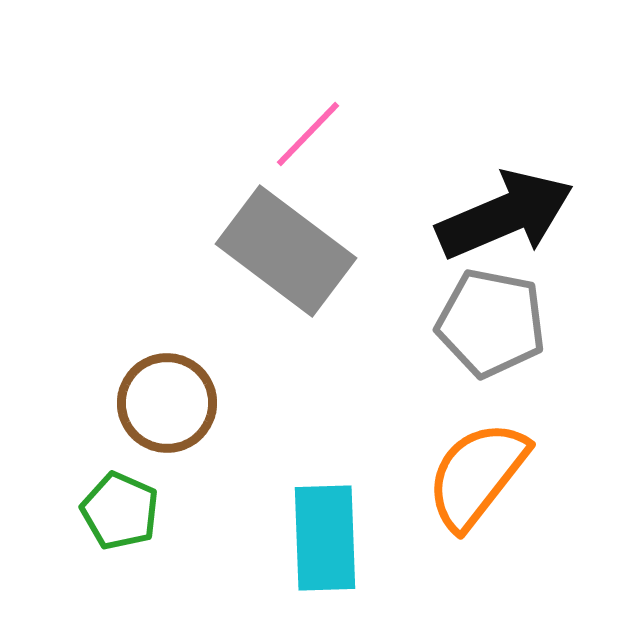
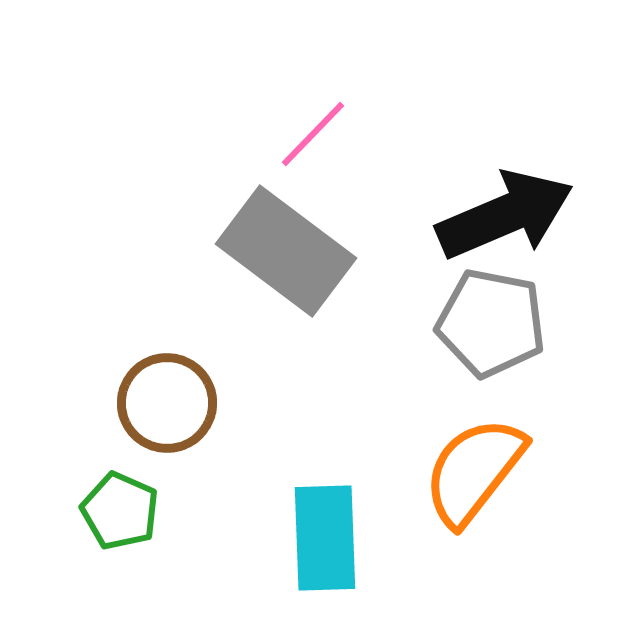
pink line: moved 5 px right
orange semicircle: moved 3 px left, 4 px up
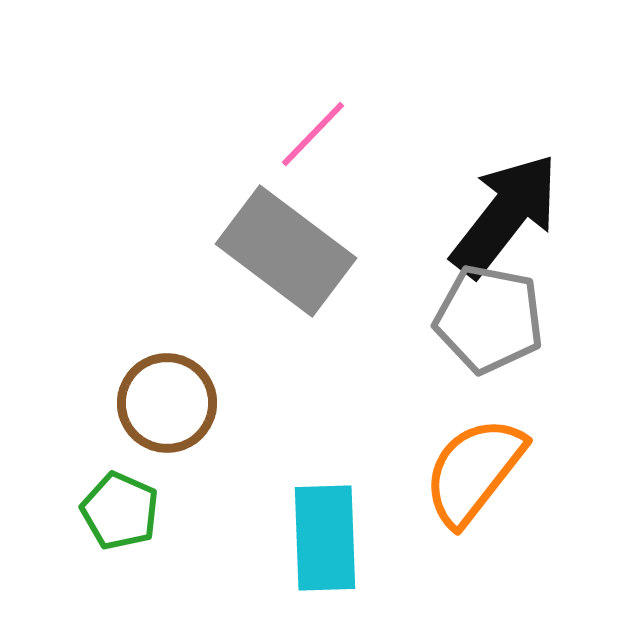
black arrow: rotated 29 degrees counterclockwise
gray pentagon: moved 2 px left, 4 px up
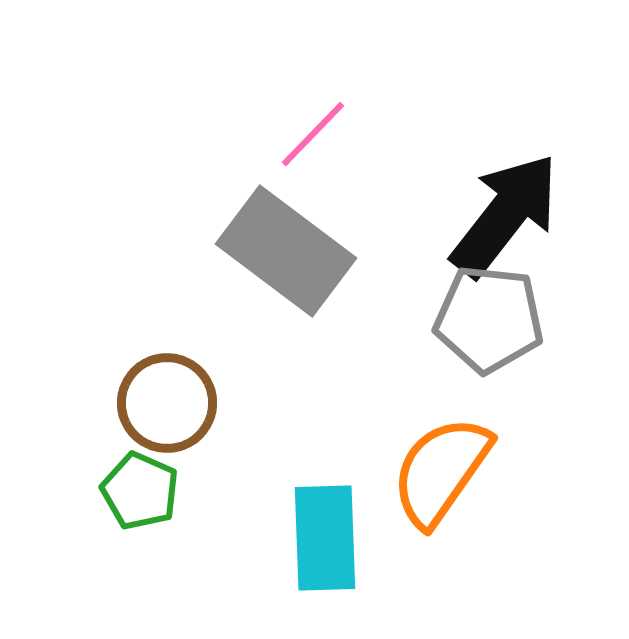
gray pentagon: rotated 5 degrees counterclockwise
orange semicircle: moved 33 px left; rotated 3 degrees counterclockwise
green pentagon: moved 20 px right, 20 px up
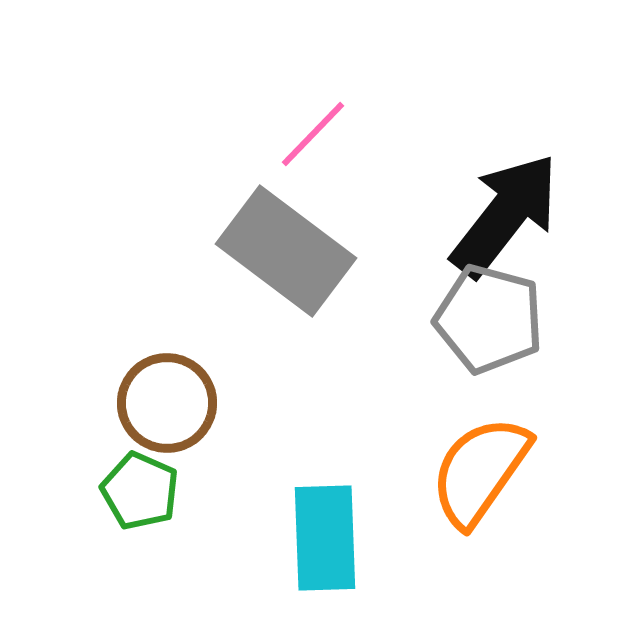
gray pentagon: rotated 9 degrees clockwise
orange semicircle: moved 39 px right
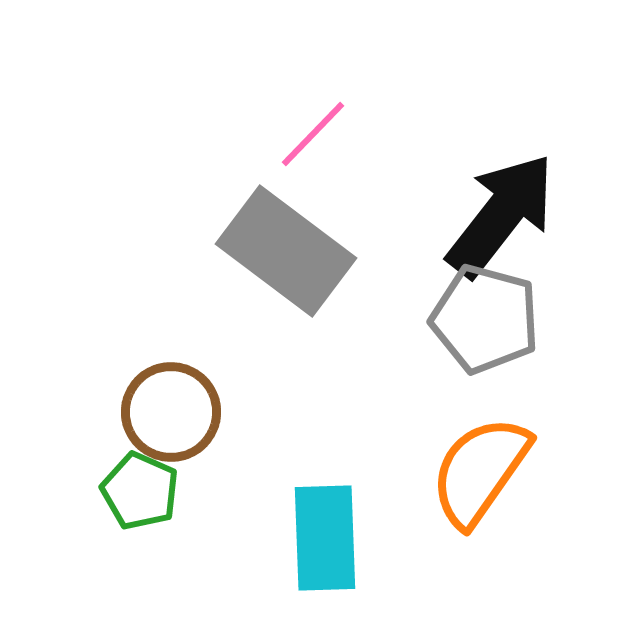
black arrow: moved 4 px left
gray pentagon: moved 4 px left
brown circle: moved 4 px right, 9 px down
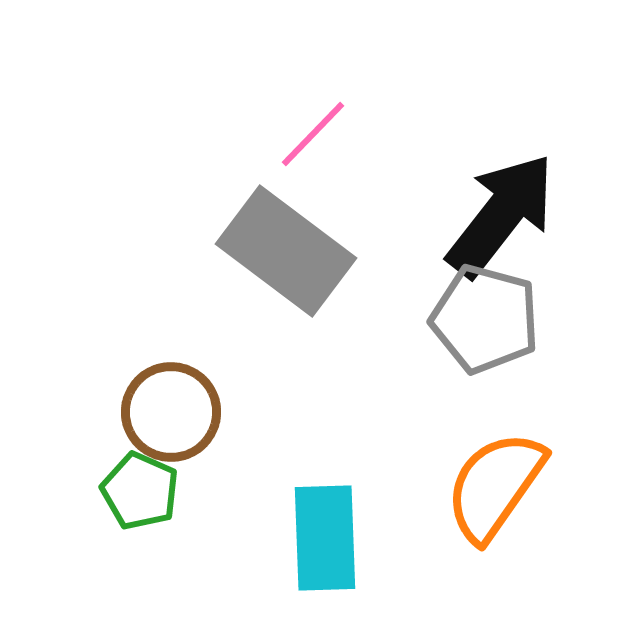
orange semicircle: moved 15 px right, 15 px down
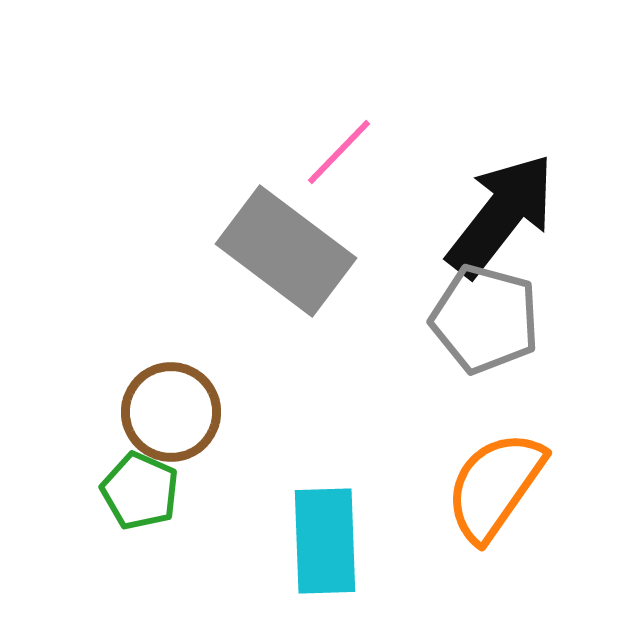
pink line: moved 26 px right, 18 px down
cyan rectangle: moved 3 px down
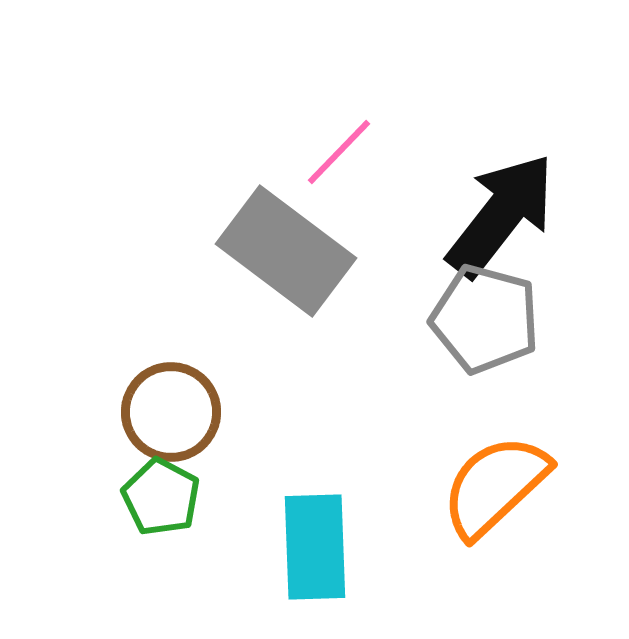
orange semicircle: rotated 12 degrees clockwise
green pentagon: moved 21 px right, 6 px down; rotated 4 degrees clockwise
cyan rectangle: moved 10 px left, 6 px down
